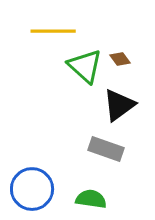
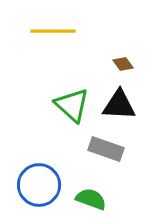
brown diamond: moved 3 px right, 5 px down
green triangle: moved 13 px left, 39 px down
black triangle: rotated 39 degrees clockwise
blue circle: moved 7 px right, 4 px up
green semicircle: rotated 12 degrees clockwise
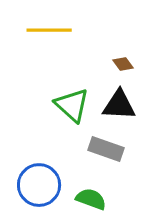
yellow line: moved 4 px left, 1 px up
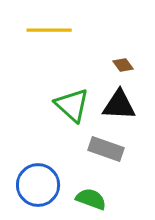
brown diamond: moved 1 px down
blue circle: moved 1 px left
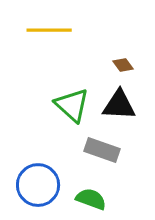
gray rectangle: moved 4 px left, 1 px down
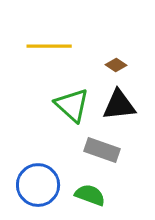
yellow line: moved 16 px down
brown diamond: moved 7 px left; rotated 20 degrees counterclockwise
black triangle: rotated 9 degrees counterclockwise
green semicircle: moved 1 px left, 4 px up
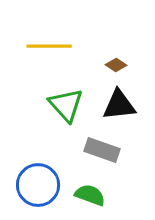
green triangle: moved 6 px left; rotated 6 degrees clockwise
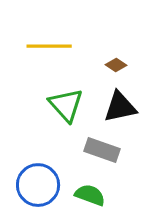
black triangle: moved 1 px right, 2 px down; rotated 6 degrees counterclockwise
